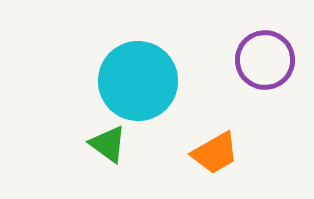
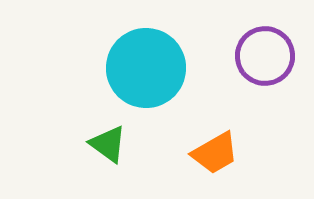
purple circle: moved 4 px up
cyan circle: moved 8 px right, 13 px up
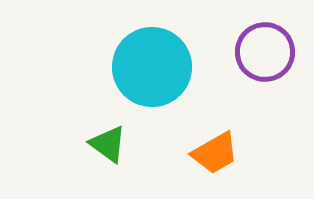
purple circle: moved 4 px up
cyan circle: moved 6 px right, 1 px up
